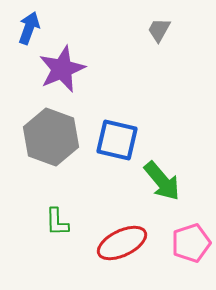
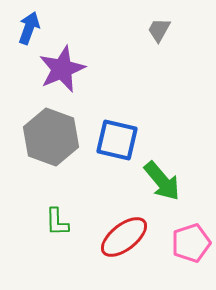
red ellipse: moved 2 px right, 6 px up; rotated 12 degrees counterclockwise
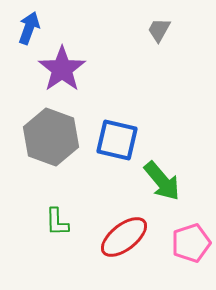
purple star: rotated 12 degrees counterclockwise
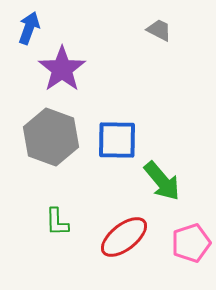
gray trapezoid: rotated 88 degrees clockwise
blue square: rotated 12 degrees counterclockwise
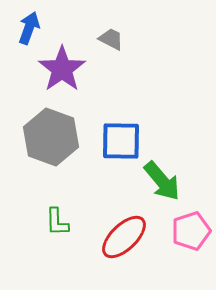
gray trapezoid: moved 48 px left, 9 px down
blue square: moved 4 px right, 1 px down
red ellipse: rotated 6 degrees counterclockwise
pink pentagon: moved 12 px up
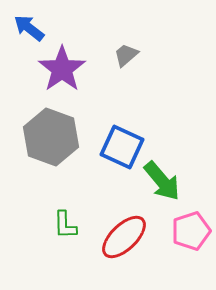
blue arrow: rotated 72 degrees counterclockwise
gray trapezoid: moved 15 px right, 16 px down; rotated 68 degrees counterclockwise
blue square: moved 1 px right, 6 px down; rotated 24 degrees clockwise
green L-shape: moved 8 px right, 3 px down
